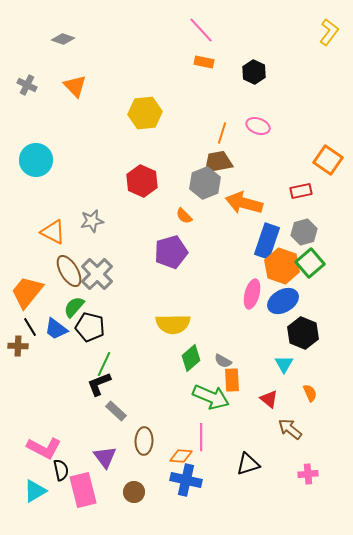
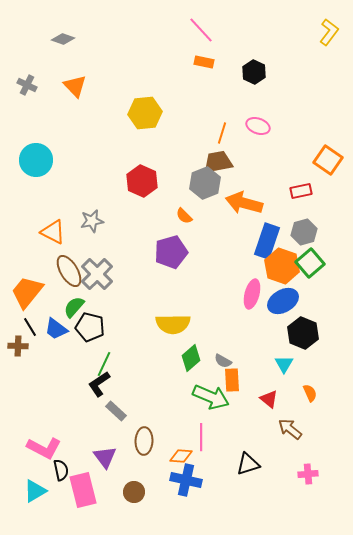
black L-shape at (99, 384): rotated 12 degrees counterclockwise
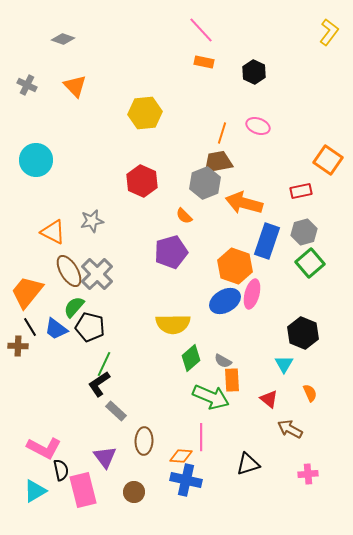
orange hexagon at (282, 266): moved 47 px left
blue ellipse at (283, 301): moved 58 px left
brown arrow at (290, 429): rotated 10 degrees counterclockwise
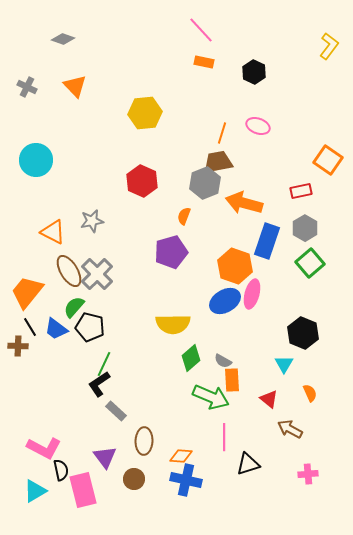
yellow L-shape at (329, 32): moved 14 px down
gray cross at (27, 85): moved 2 px down
orange semicircle at (184, 216): rotated 66 degrees clockwise
gray hexagon at (304, 232): moved 1 px right, 4 px up; rotated 15 degrees counterclockwise
pink line at (201, 437): moved 23 px right
brown circle at (134, 492): moved 13 px up
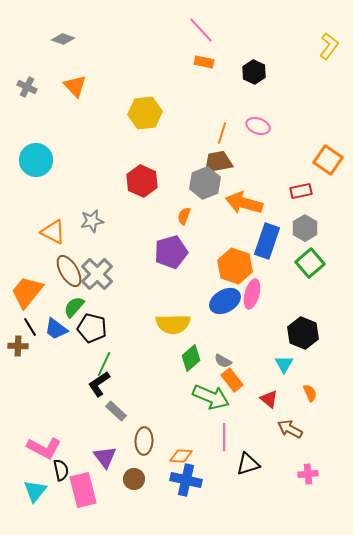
black pentagon at (90, 327): moved 2 px right, 1 px down
orange rectangle at (232, 380): rotated 35 degrees counterclockwise
cyan triangle at (35, 491): rotated 20 degrees counterclockwise
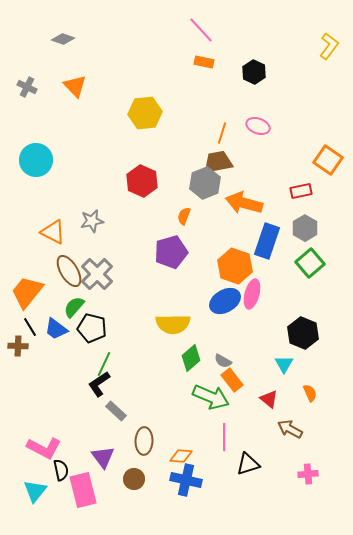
purple triangle at (105, 457): moved 2 px left
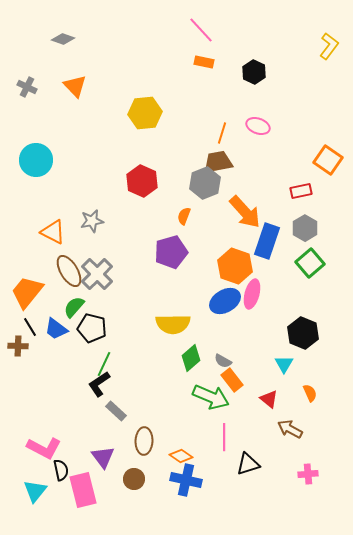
orange arrow at (244, 203): moved 1 px right, 9 px down; rotated 147 degrees counterclockwise
orange diamond at (181, 456): rotated 30 degrees clockwise
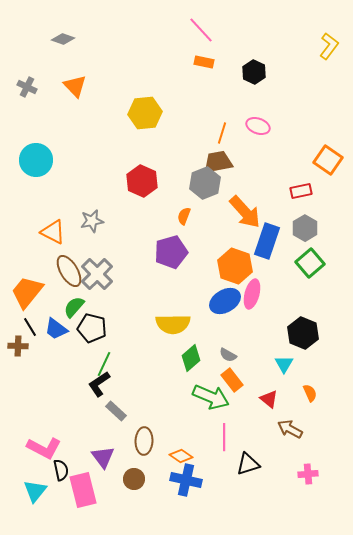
gray semicircle at (223, 361): moved 5 px right, 6 px up
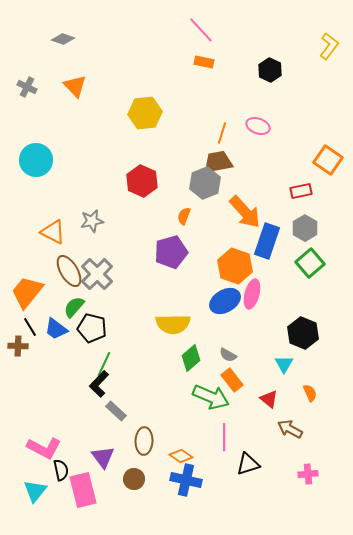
black hexagon at (254, 72): moved 16 px right, 2 px up
black L-shape at (99, 384): rotated 12 degrees counterclockwise
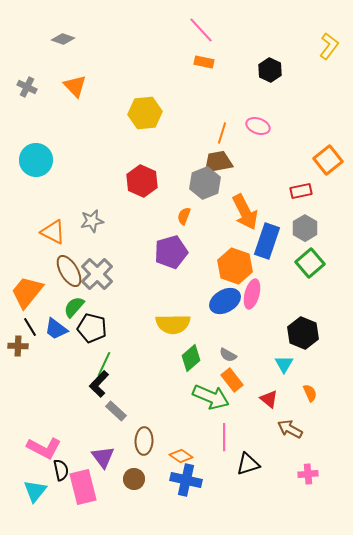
orange square at (328, 160): rotated 16 degrees clockwise
orange arrow at (245, 212): rotated 15 degrees clockwise
pink rectangle at (83, 490): moved 3 px up
